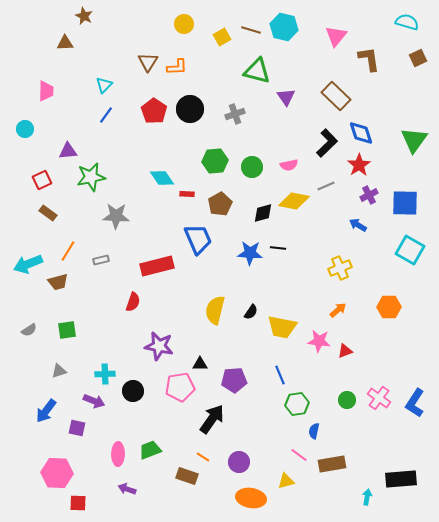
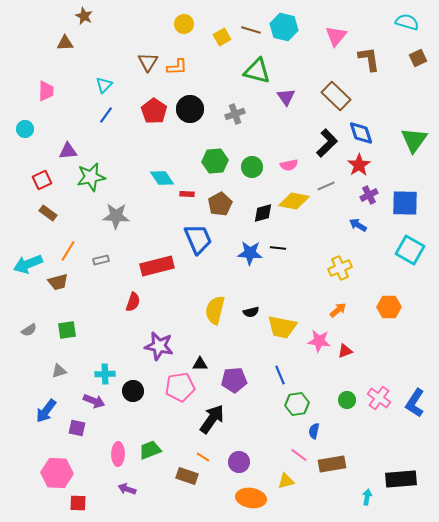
black semicircle at (251, 312): rotated 42 degrees clockwise
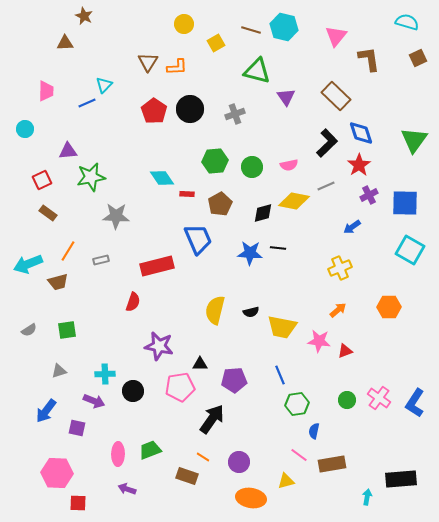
yellow square at (222, 37): moved 6 px left, 6 px down
blue line at (106, 115): moved 19 px left, 12 px up; rotated 30 degrees clockwise
blue arrow at (358, 225): moved 6 px left, 2 px down; rotated 66 degrees counterclockwise
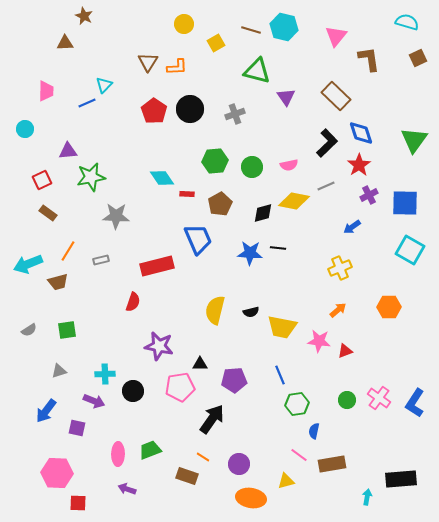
purple circle at (239, 462): moved 2 px down
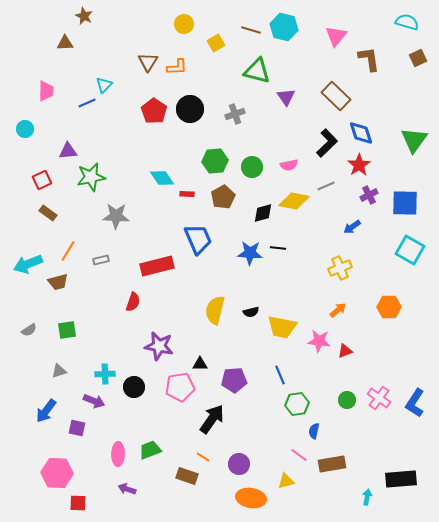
brown pentagon at (220, 204): moved 3 px right, 7 px up
black circle at (133, 391): moved 1 px right, 4 px up
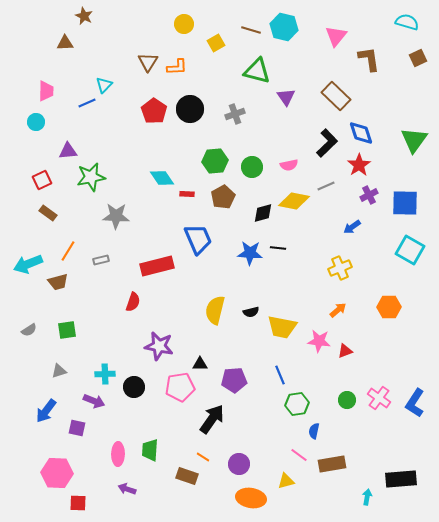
cyan circle at (25, 129): moved 11 px right, 7 px up
green trapezoid at (150, 450): rotated 65 degrees counterclockwise
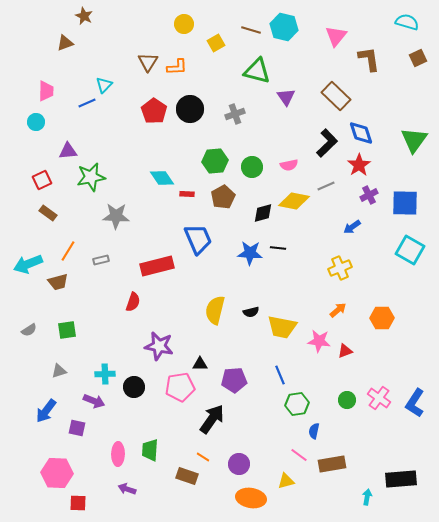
brown triangle at (65, 43): rotated 18 degrees counterclockwise
orange hexagon at (389, 307): moved 7 px left, 11 px down
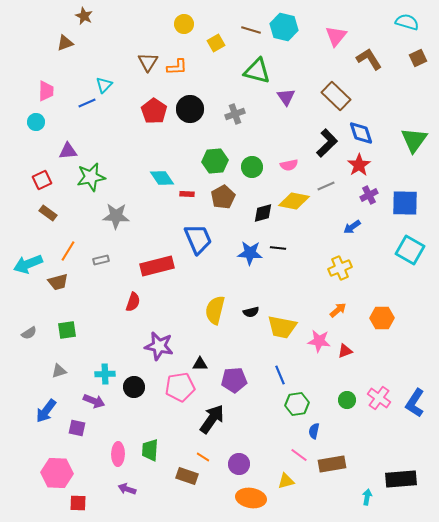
brown L-shape at (369, 59): rotated 24 degrees counterclockwise
gray semicircle at (29, 330): moved 3 px down
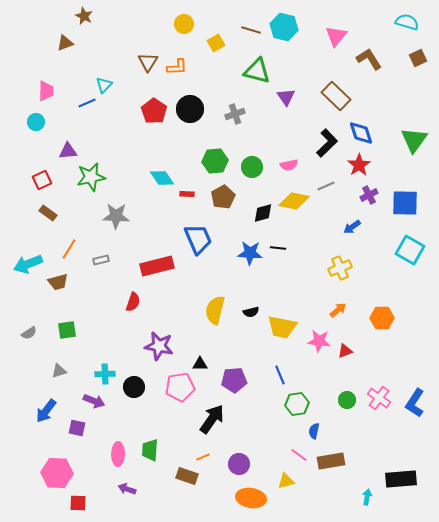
orange line at (68, 251): moved 1 px right, 2 px up
orange line at (203, 457): rotated 56 degrees counterclockwise
brown rectangle at (332, 464): moved 1 px left, 3 px up
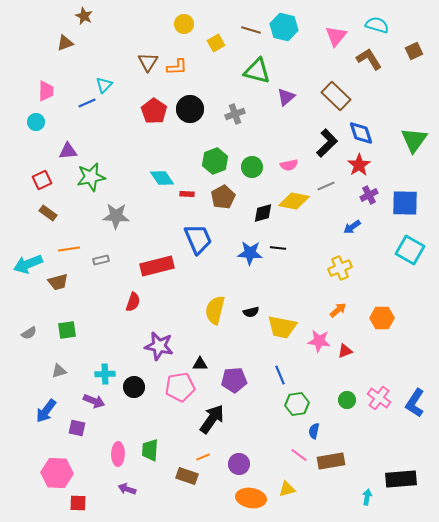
cyan semicircle at (407, 22): moved 30 px left, 3 px down
brown square at (418, 58): moved 4 px left, 7 px up
purple triangle at (286, 97): rotated 24 degrees clockwise
green hexagon at (215, 161): rotated 15 degrees counterclockwise
orange line at (69, 249): rotated 50 degrees clockwise
yellow triangle at (286, 481): moved 1 px right, 8 px down
